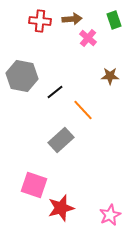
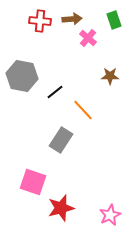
gray rectangle: rotated 15 degrees counterclockwise
pink square: moved 1 px left, 3 px up
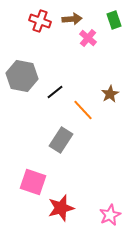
red cross: rotated 15 degrees clockwise
brown star: moved 18 px down; rotated 30 degrees counterclockwise
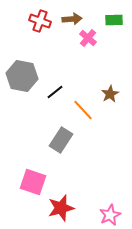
green rectangle: rotated 72 degrees counterclockwise
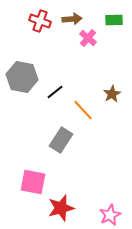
gray hexagon: moved 1 px down
brown star: moved 2 px right
pink square: rotated 8 degrees counterclockwise
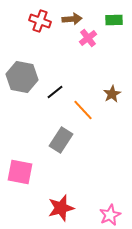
pink cross: rotated 12 degrees clockwise
pink square: moved 13 px left, 10 px up
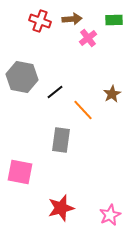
gray rectangle: rotated 25 degrees counterclockwise
